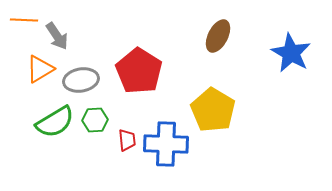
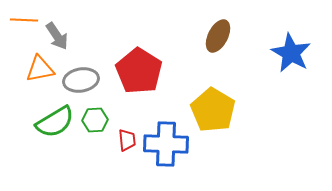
orange triangle: rotated 20 degrees clockwise
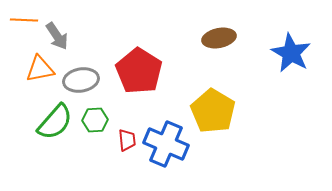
brown ellipse: moved 1 px right, 2 px down; rotated 52 degrees clockwise
yellow pentagon: moved 1 px down
green semicircle: rotated 18 degrees counterclockwise
blue cross: rotated 21 degrees clockwise
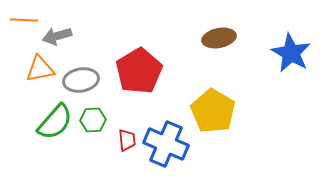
gray arrow: rotated 108 degrees clockwise
red pentagon: rotated 9 degrees clockwise
green hexagon: moved 2 px left
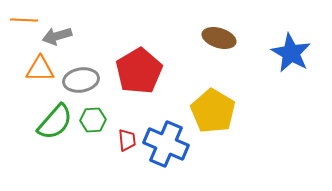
brown ellipse: rotated 28 degrees clockwise
orange triangle: rotated 12 degrees clockwise
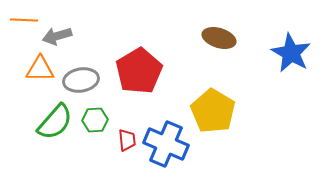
green hexagon: moved 2 px right
